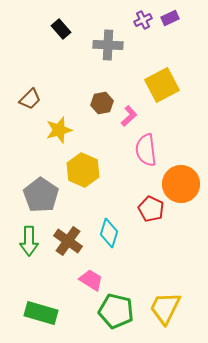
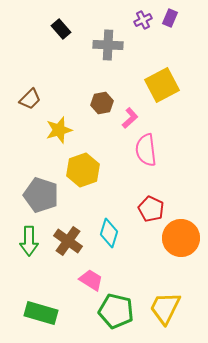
purple rectangle: rotated 42 degrees counterclockwise
pink L-shape: moved 1 px right, 2 px down
yellow hexagon: rotated 16 degrees clockwise
orange circle: moved 54 px down
gray pentagon: rotated 16 degrees counterclockwise
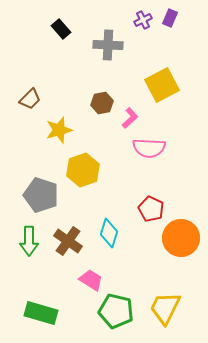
pink semicircle: moved 3 px right, 2 px up; rotated 80 degrees counterclockwise
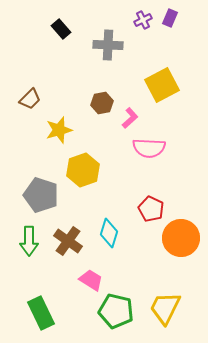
green rectangle: rotated 48 degrees clockwise
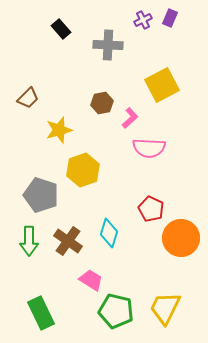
brown trapezoid: moved 2 px left, 1 px up
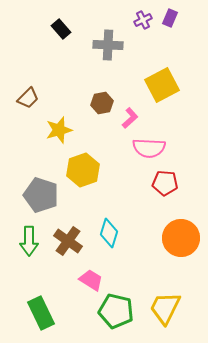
red pentagon: moved 14 px right, 26 px up; rotated 20 degrees counterclockwise
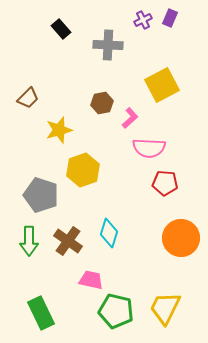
pink trapezoid: rotated 20 degrees counterclockwise
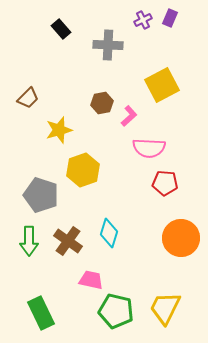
pink L-shape: moved 1 px left, 2 px up
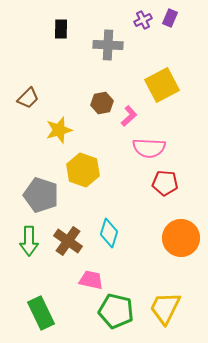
black rectangle: rotated 42 degrees clockwise
yellow hexagon: rotated 20 degrees counterclockwise
